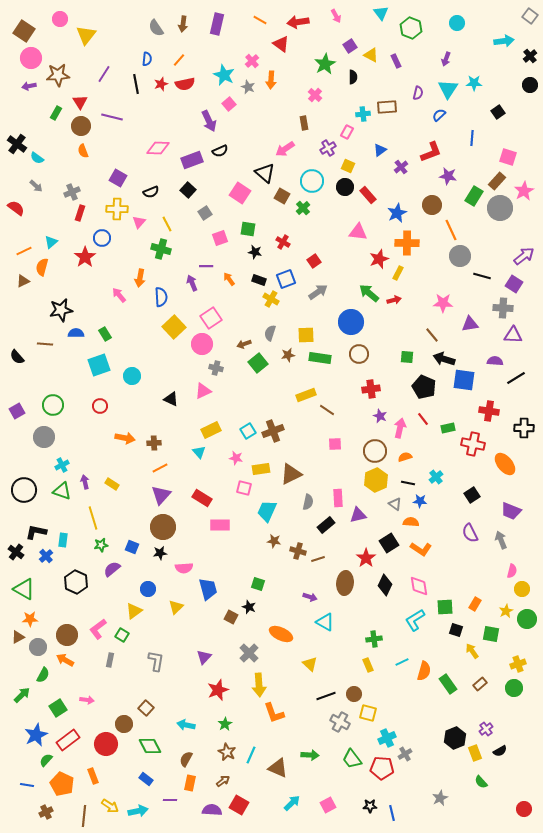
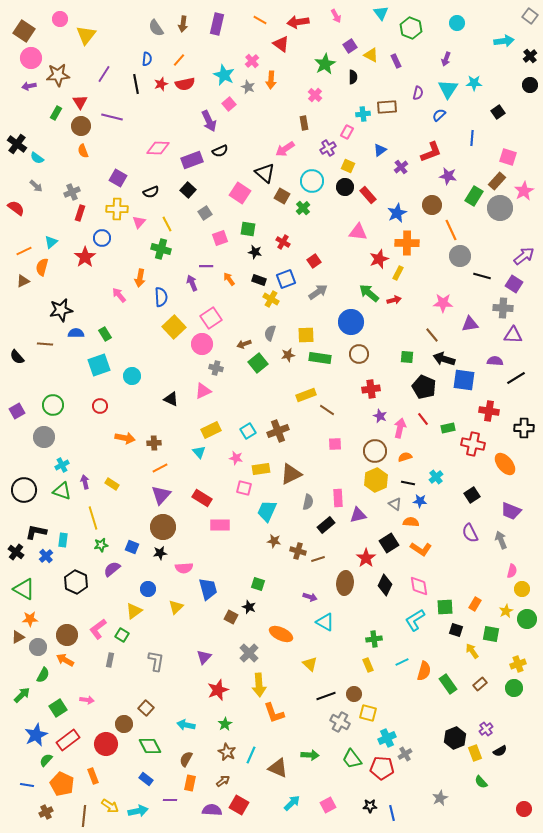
brown cross at (273, 431): moved 5 px right
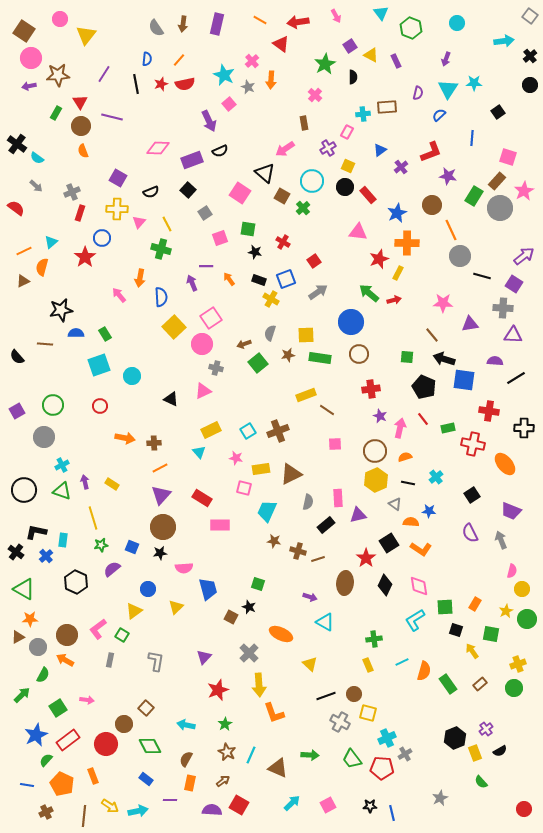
blue star at (420, 501): moved 9 px right, 10 px down
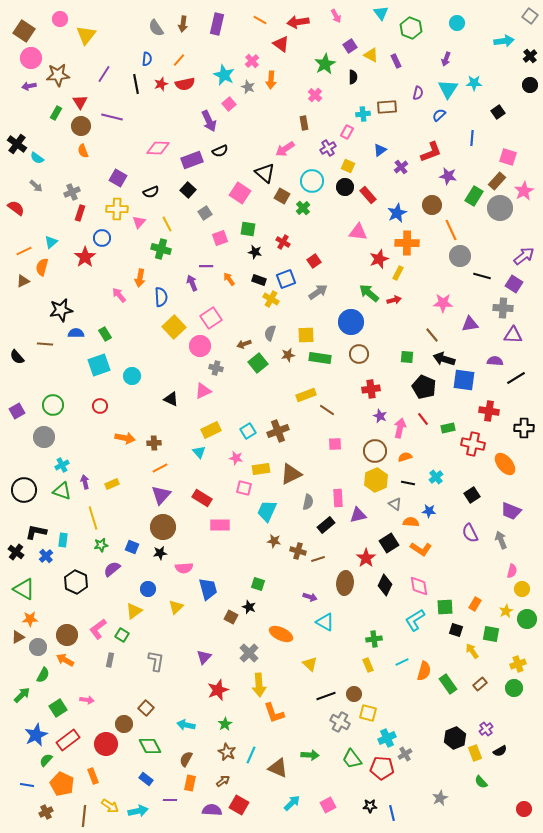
pink circle at (202, 344): moved 2 px left, 2 px down
yellow rectangle at (112, 484): rotated 56 degrees counterclockwise
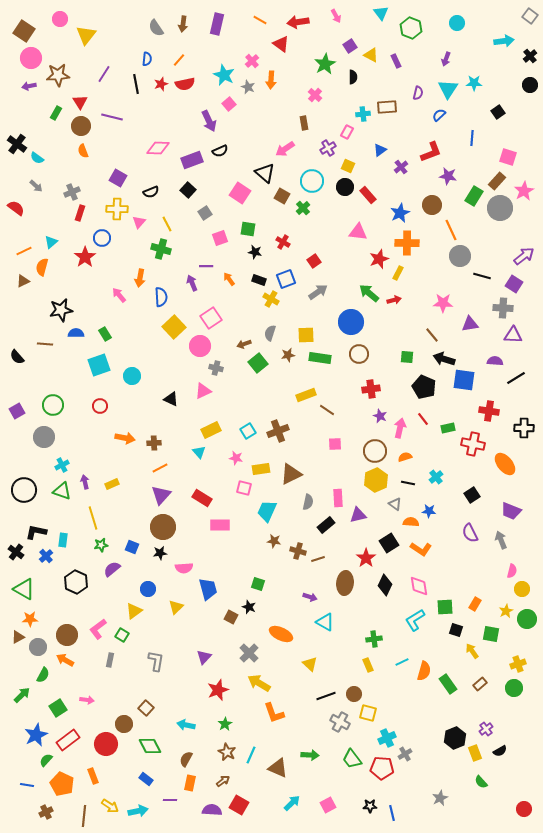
blue star at (397, 213): moved 3 px right
yellow arrow at (259, 685): moved 2 px up; rotated 125 degrees clockwise
